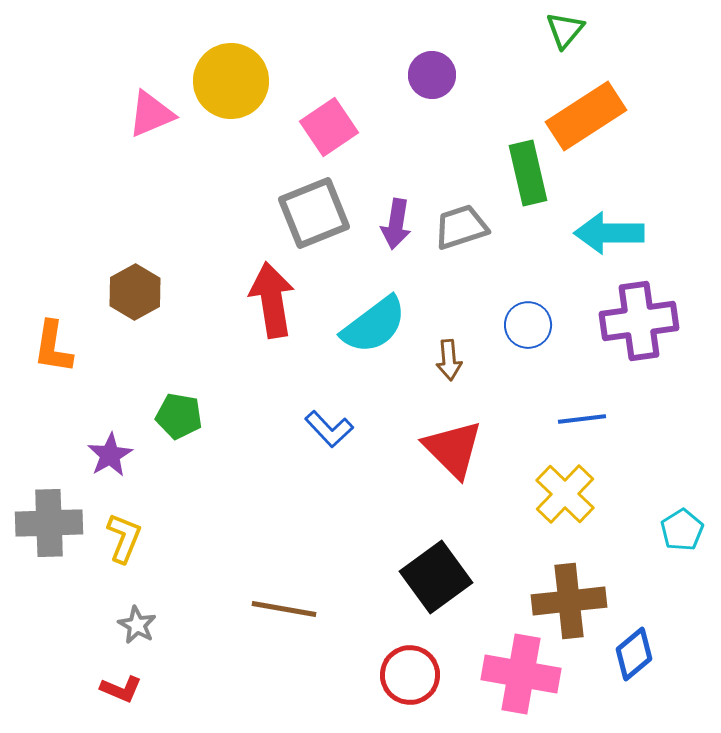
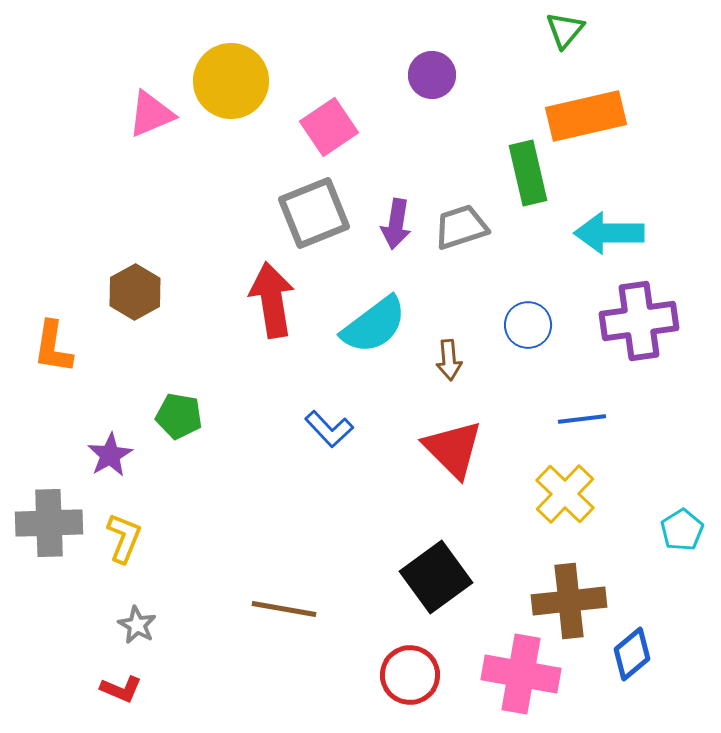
orange rectangle: rotated 20 degrees clockwise
blue diamond: moved 2 px left
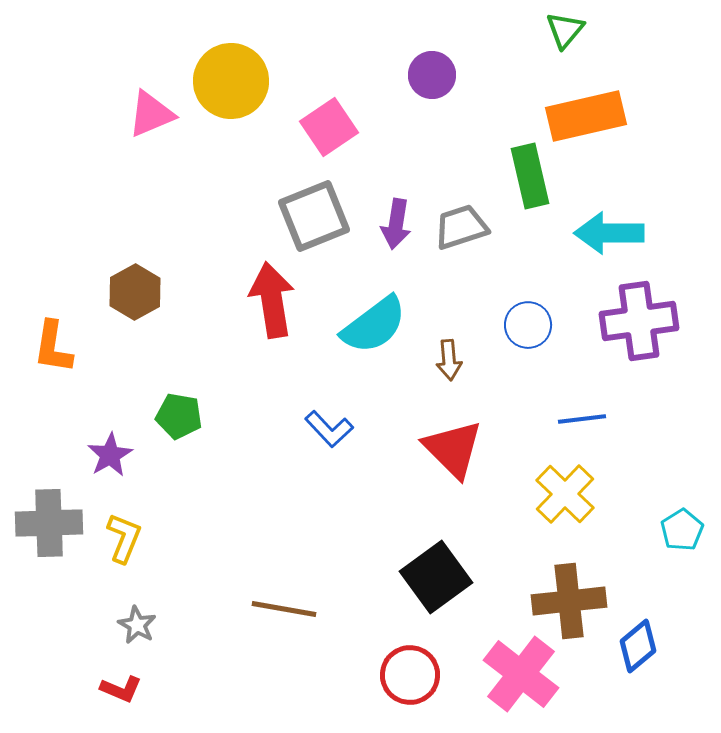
green rectangle: moved 2 px right, 3 px down
gray square: moved 3 px down
blue diamond: moved 6 px right, 8 px up
pink cross: rotated 28 degrees clockwise
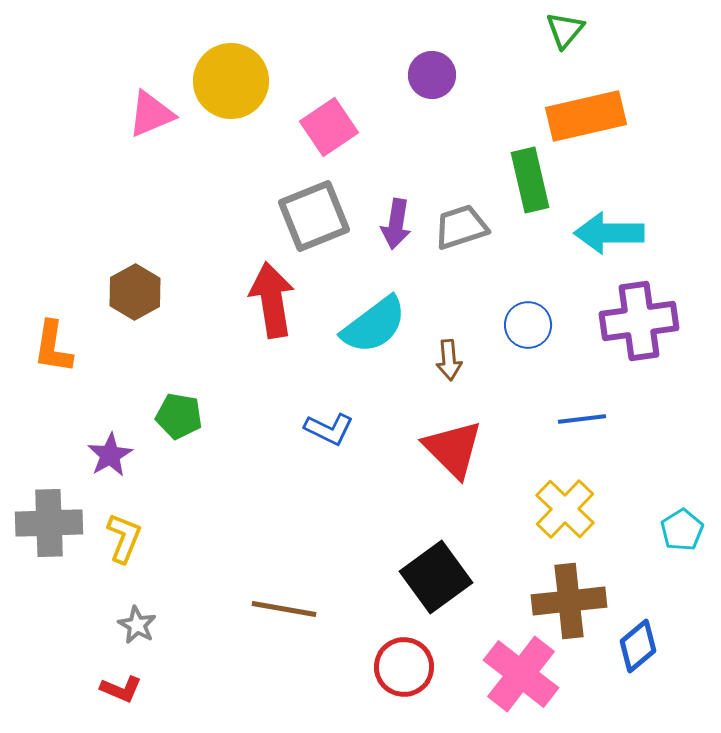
green rectangle: moved 4 px down
blue L-shape: rotated 21 degrees counterclockwise
yellow cross: moved 15 px down
red circle: moved 6 px left, 8 px up
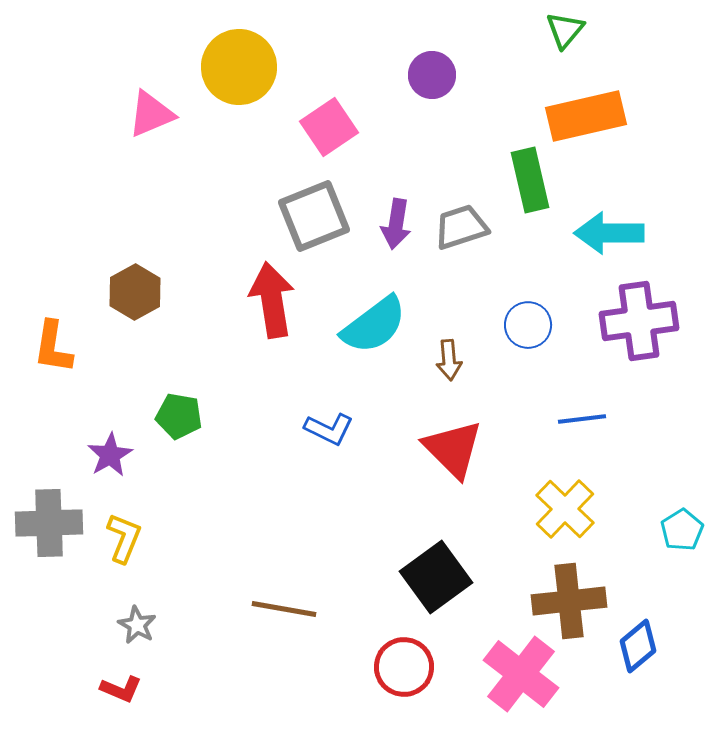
yellow circle: moved 8 px right, 14 px up
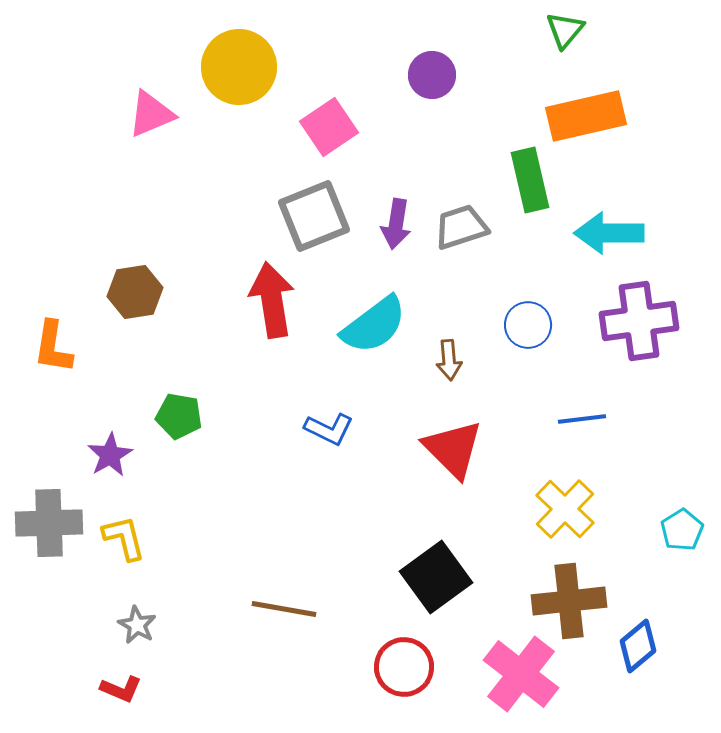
brown hexagon: rotated 20 degrees clockwise
yellow L-shape: rotated 36 degrees counterclockwise
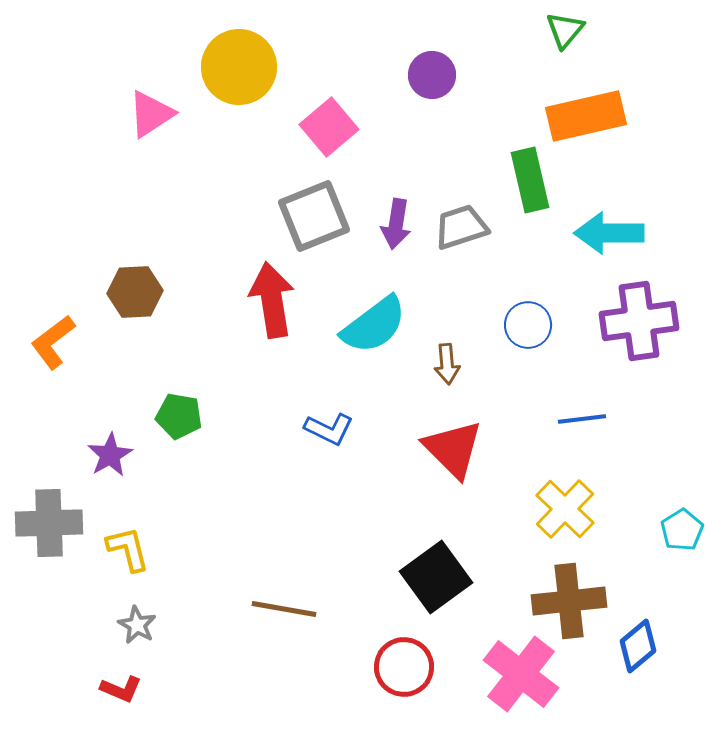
pink triangle: rotated 10 degrees counterclockwise
pink square: rotated 6 degrees counterclockwise
brown hexagon: rotated 6 degrees clockwise
orange L-shape: moved 5 px up; rotated 44 degrees clockwise
brown arrow: moved 2 px left, 4 px down
yellow L-shape: moved 4 px right, 11 px down
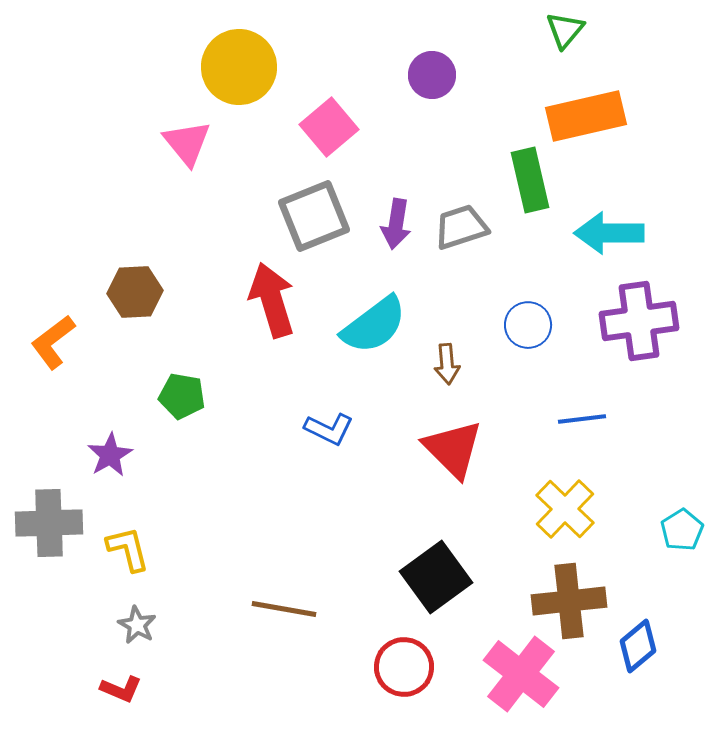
pink triangle: moved 36 px right, 29 px down; rotated 36 degrees counterclockwise
red arrow: rotated 8 degrees counterclockwise
green pentagon: moved 3 px right, 20 px up
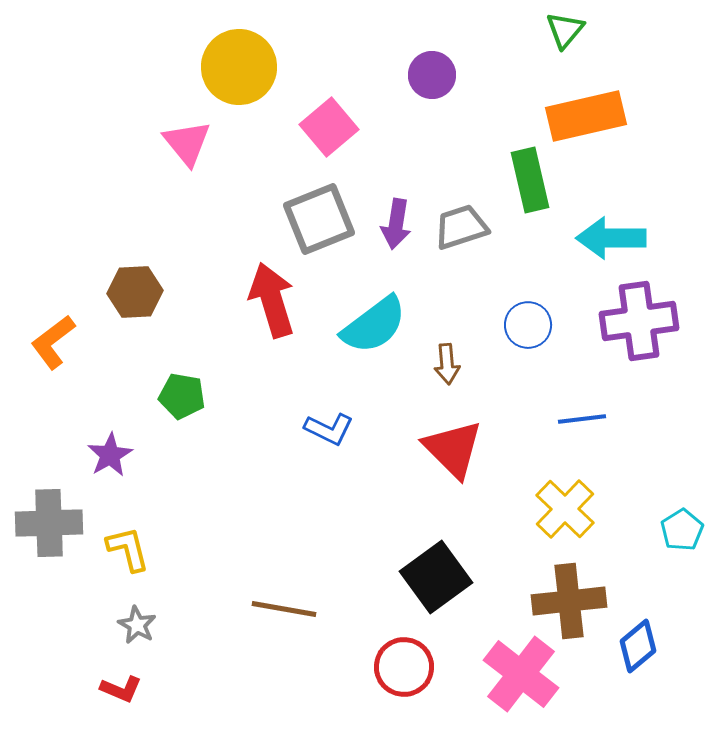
gray square: moved 5 px right, 3 px down
cyan arrow: moved 2 px right, 5 px down
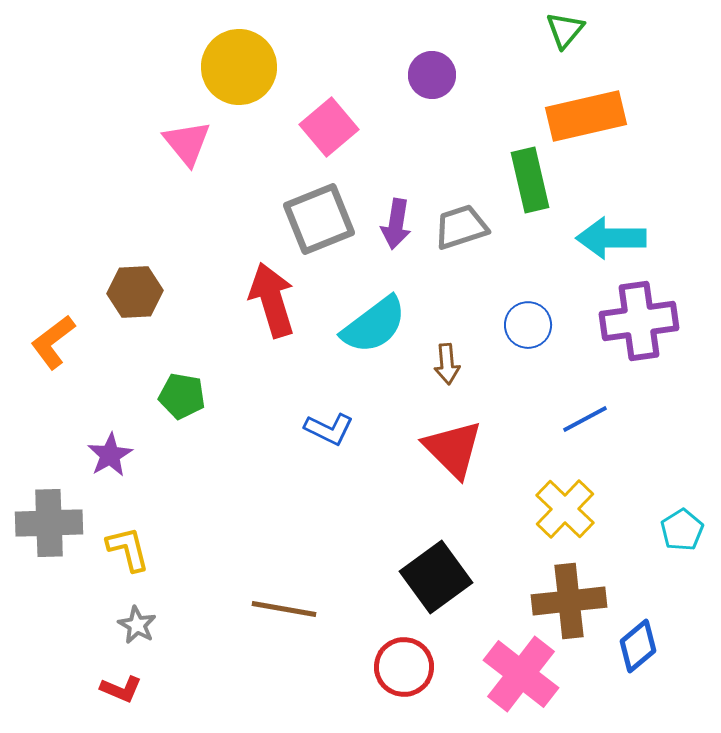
blue line: moved 3 px right; rotated 21 degrees counterclockwise
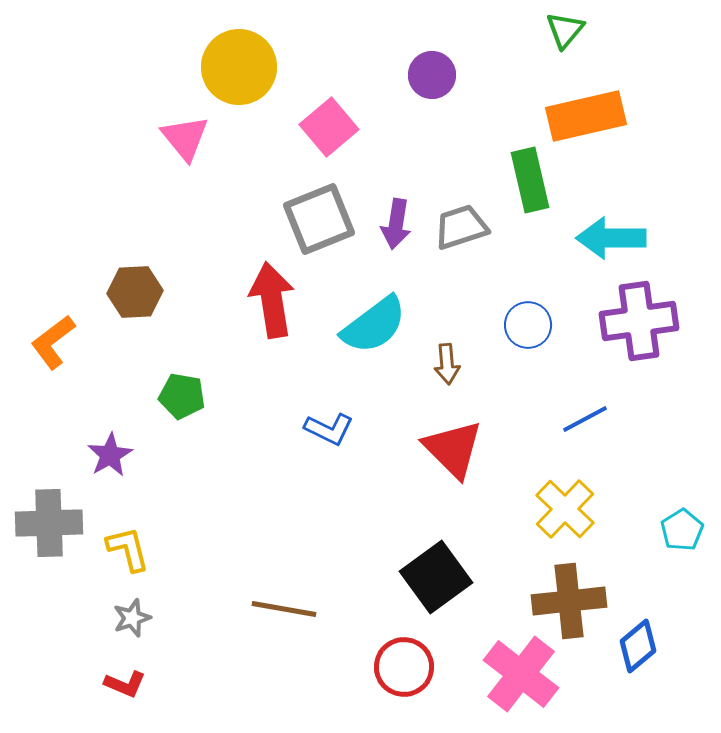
pink triangle: moved 2 px left, 5 px up
red arrow: rotated 8 degrees clockwise
gray star: moved 5 px left, 7 px up; rotated 24 degrees clockwise
red L-shape: moved 4 px right, 5 px up
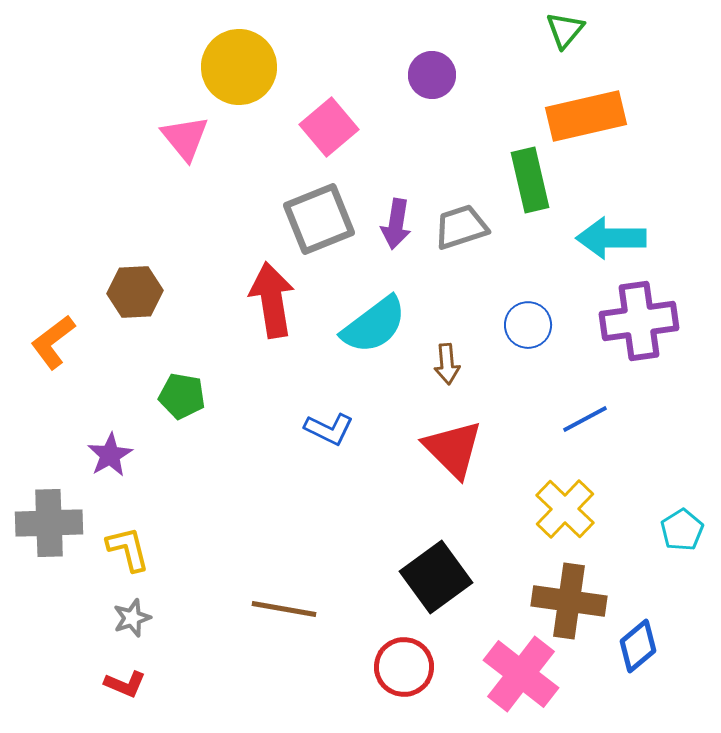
brown cross: rotated 14 degrees clockwise
